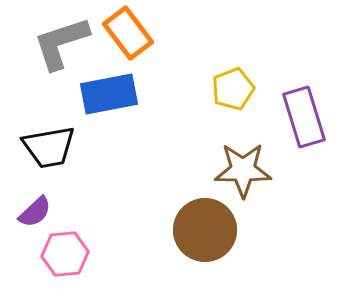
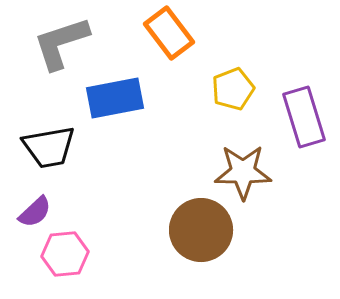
orange rectangle: moved 41 px right
blue rectangle: moved 6 px right, 4 px down
brown star: moved 2 px down
brown circle: moved 4 px left
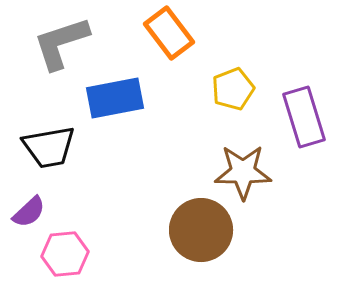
purple semicircle: moved 6 px left
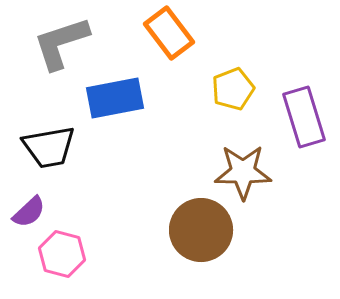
pink hexagon: moved 3 px left; rotated 21 degrees clockwise
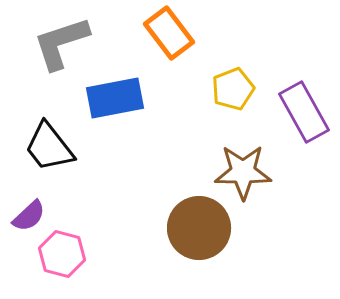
purple rectangle: moved 5 px up; rotated 12 degrees counterclockwise
black trapezoid: rotated 62 degrees clockwise
purple semicircle: moved 4 px down
brown circle: moved 2 px left, 2 px up
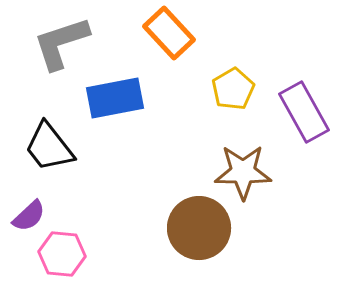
orange rectangle: rotated 6 degrees counterclockwise
yellow pentagon: rotated 9 degrees counterclockwise
pink hexagon: rotated 9 degrees counterclockwise
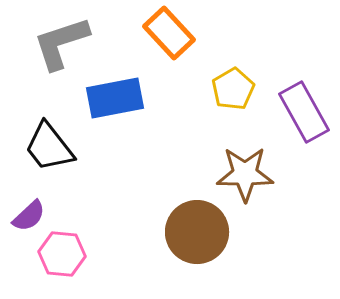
brown star: moved 2 px right, 2 px down
brown circle: moved 2 px left, 4 px down
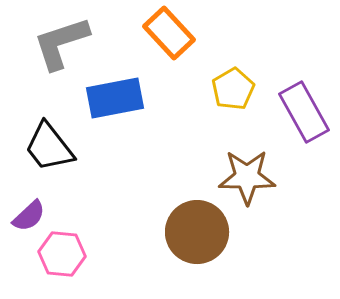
brown star: moved 2 px right, 3 px down
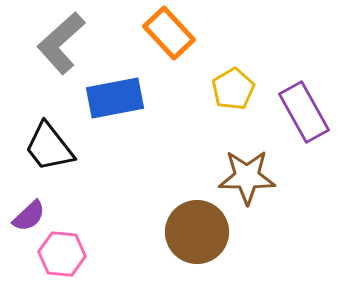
gray L-shape: rotated 24 degrees counterclockwise
